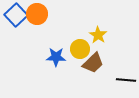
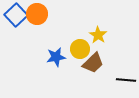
blue star: rotated 12 degrees counterclockwise
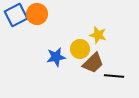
blue square: rotated 15 degrees clockwise
yellow star: rotated 18 degrees counterclockwise
black line: moved 12 px left, 4 px up
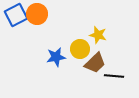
brown trapezoid: moved 2 px right
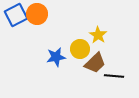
yellow star: rotated 18 degrees clockwise
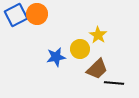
brown trapezoid: moved 2 px right, 6 px down
black line: moved 7 px down
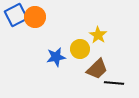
orange circle: moved 2 px left, 3 px down
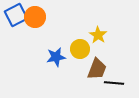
brown trapezoid: rotated 25 degrees counterclockwise
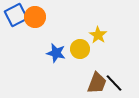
blue star: moved 4 px up; rotated 24 degrees clockwise
brown trapezoid: moved 14 px down
black line: rotated 42 degrees clockwise
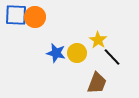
blue square: rotated 30 degrees clockwise
yellow star: moved 5 px down
yellow circle: moved 3 px left, 4 px down
black line: moved 2 px left, 26 px up
